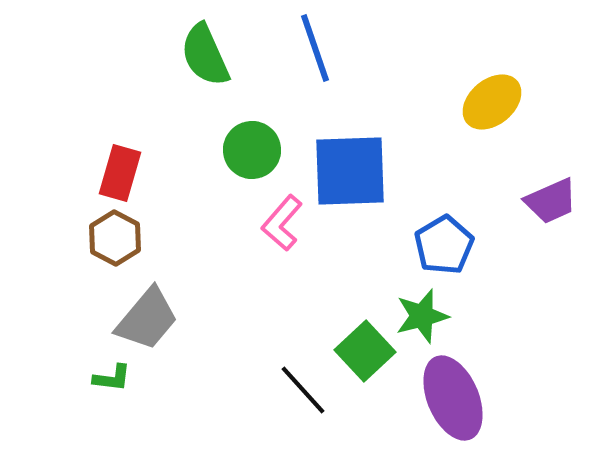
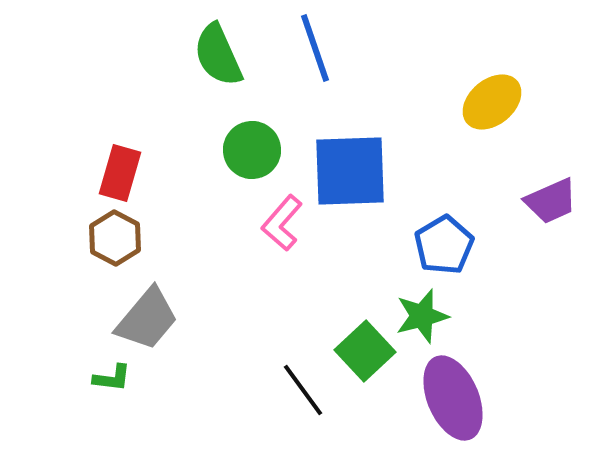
green semicircle: moved 13 px right
black line: rotated 6 degrees clockwise
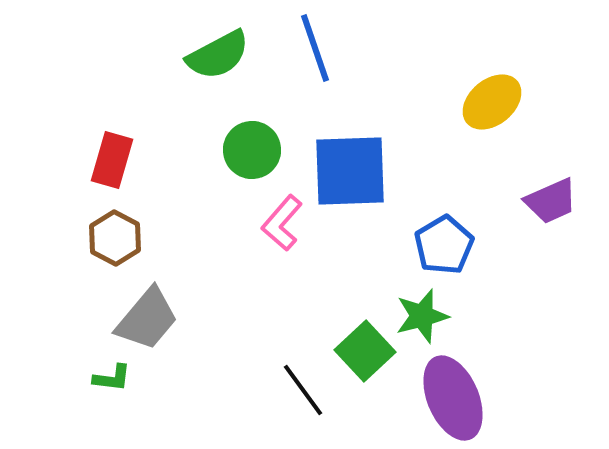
green semicircle: rotated 94 degrees counterclockwise
red rectangle: moved 8 px left, 13 px up
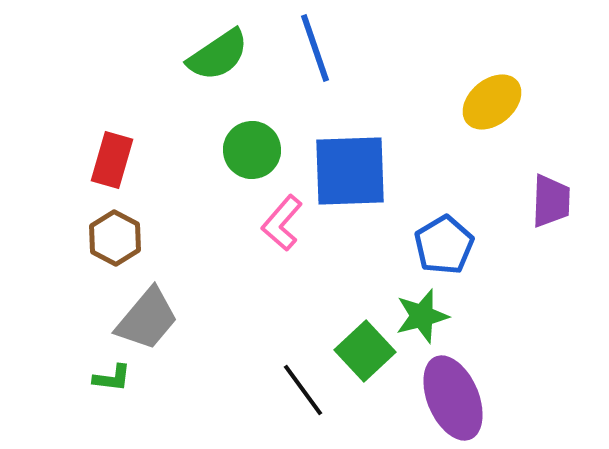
green semicircle: rotated 6 degrees counterclockwise
purple trapezoid: rotated 64 degrees counterclockwise
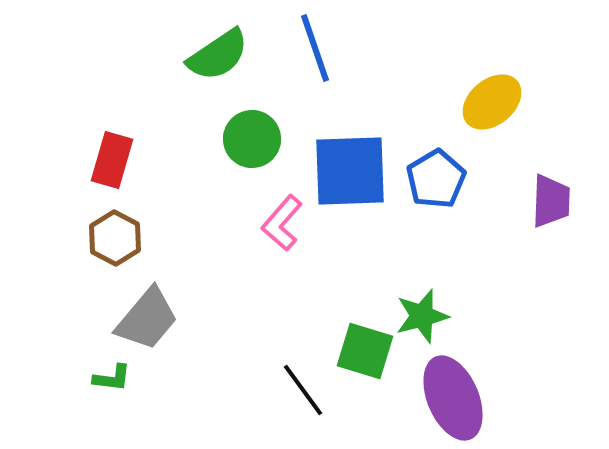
green circle: moved 11 px up
blue pentagon: moved 8 px left, 66 px up
green square: rotated 30 degrees counterclockwise
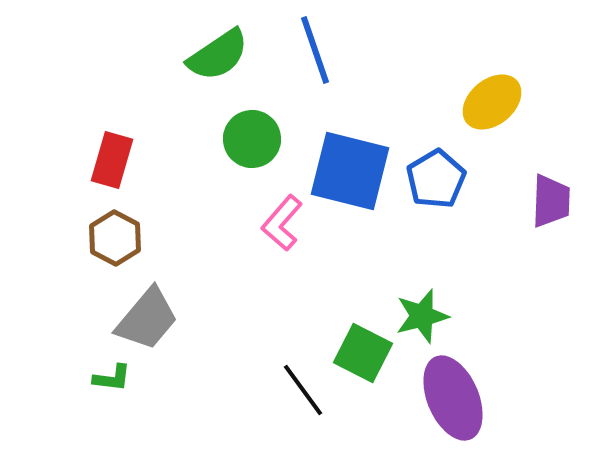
blue line: moved 2 px down
blue square: rotated 16 degrees clockwise
green square: moved 2 px left, 2 px down; rotated 10 degrees clockwise
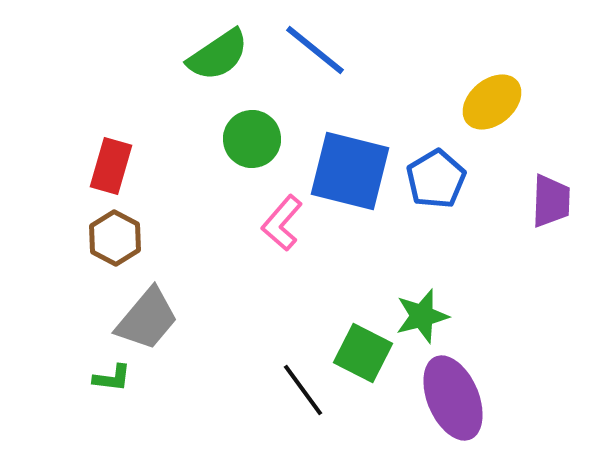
blue line: rotated 32 degrees counterclockwise
red rectangle: moved 1 px left, 6 px down
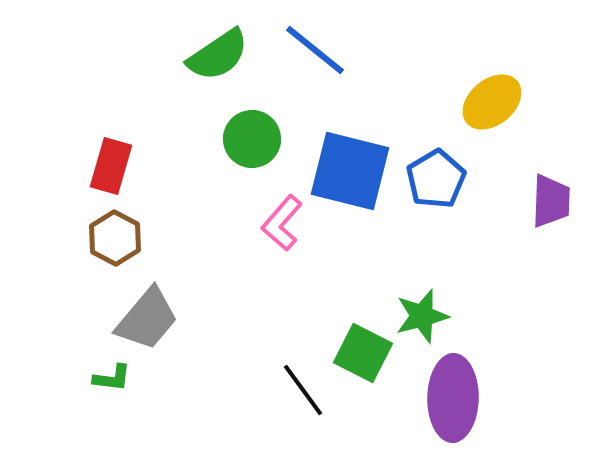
purple ellipse: rotated 24 degrees clockwise
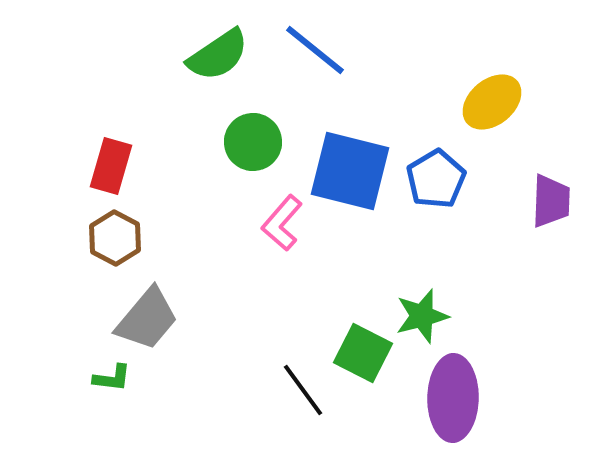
green circle: moved 1 px right, 3 px down
